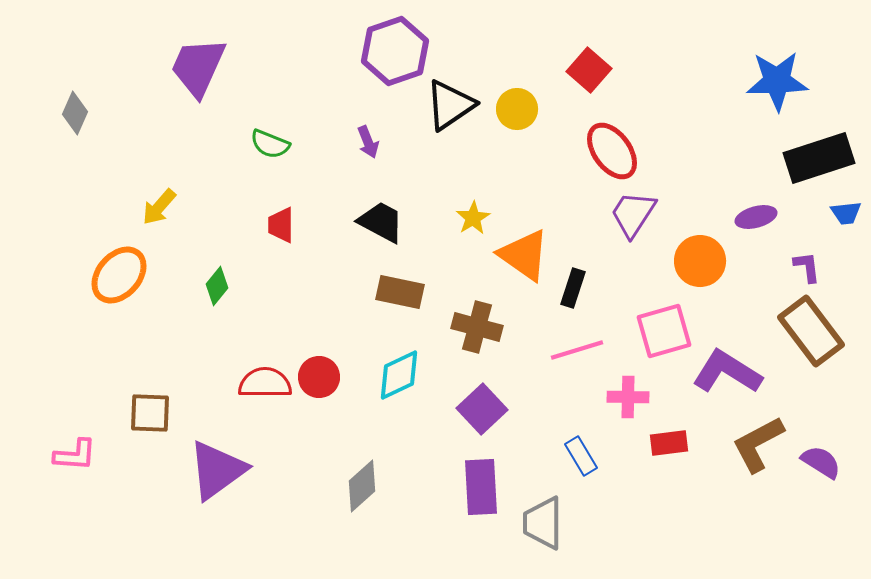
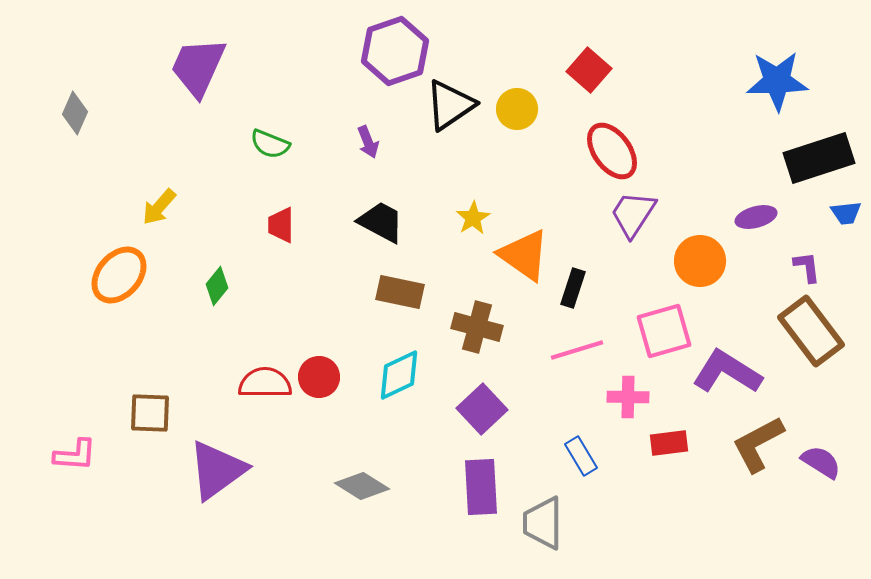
gray diamond at (362, 486): rotated 74 degrees clockwise
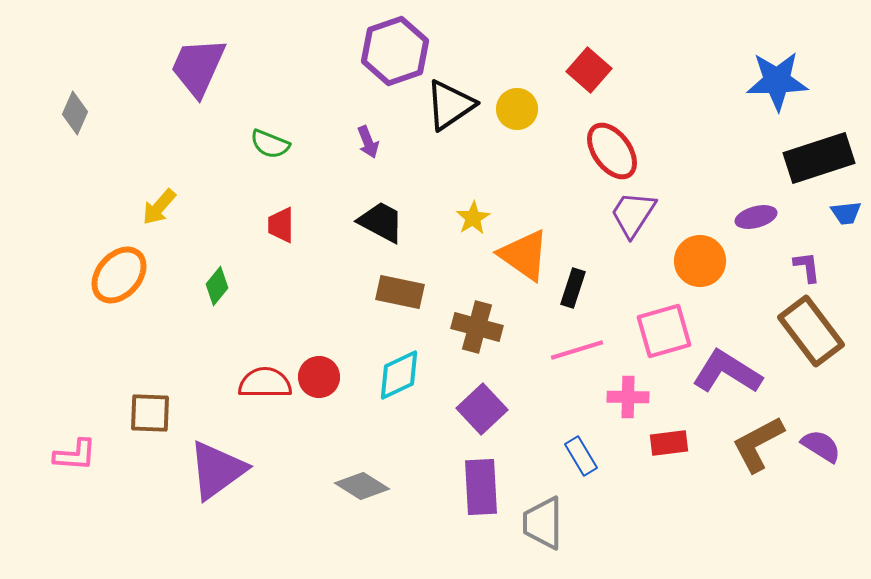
purple semicircle at (821, 462): moved 16 px up
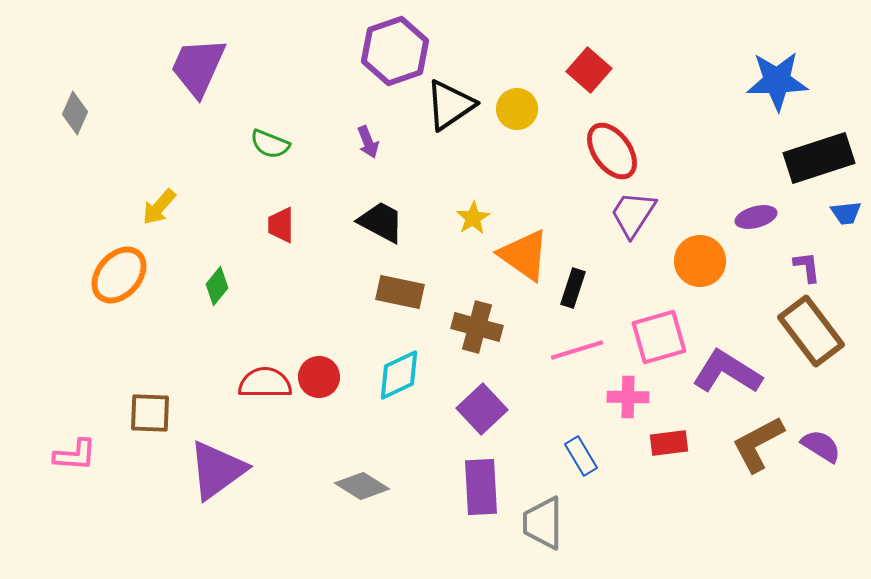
pink square at (664, 331): moved 5 px left, 6 px down
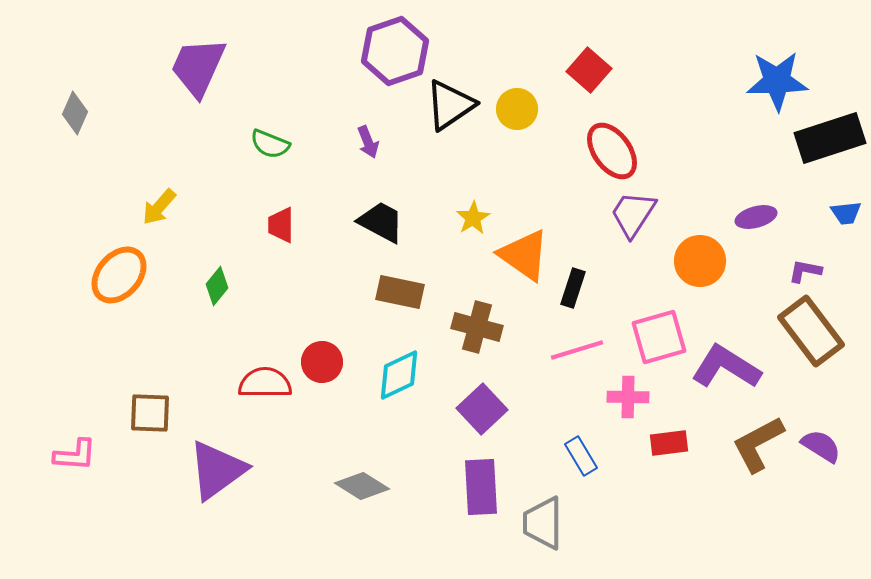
black rectangle at (819, 158): moved 11 px right, 20 px up
purple L-shape at (807, 267): moved 2 px left, 4 px down; rotated 72 degrees counterclockwise
purple L-shape at (727, 372): moved 1 px left, 5 px up
red circle at (319, 377): moved 3 px right, 15 px up
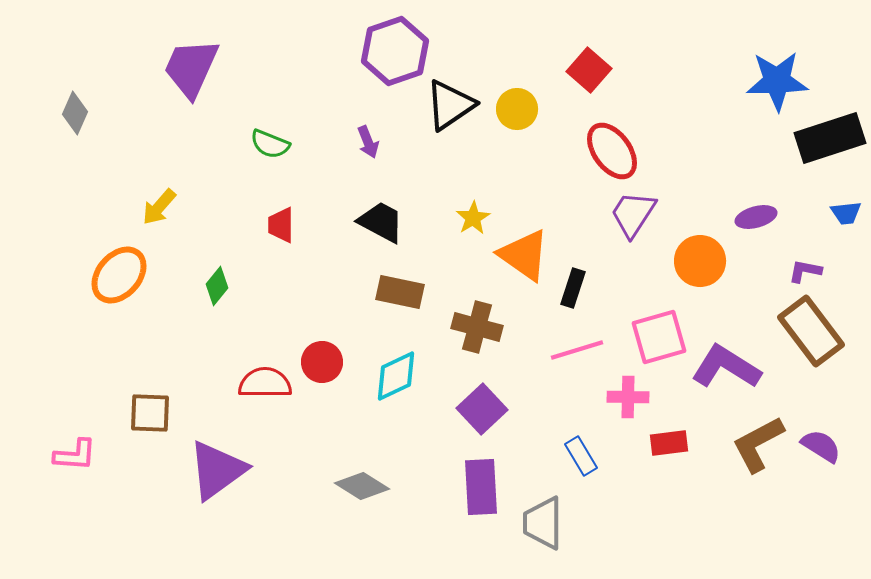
purple trapezoid at (198, 67): moved 7 px left, 1 px down
cyan diamond at (399, 375): moved 3 px left, 1 px down
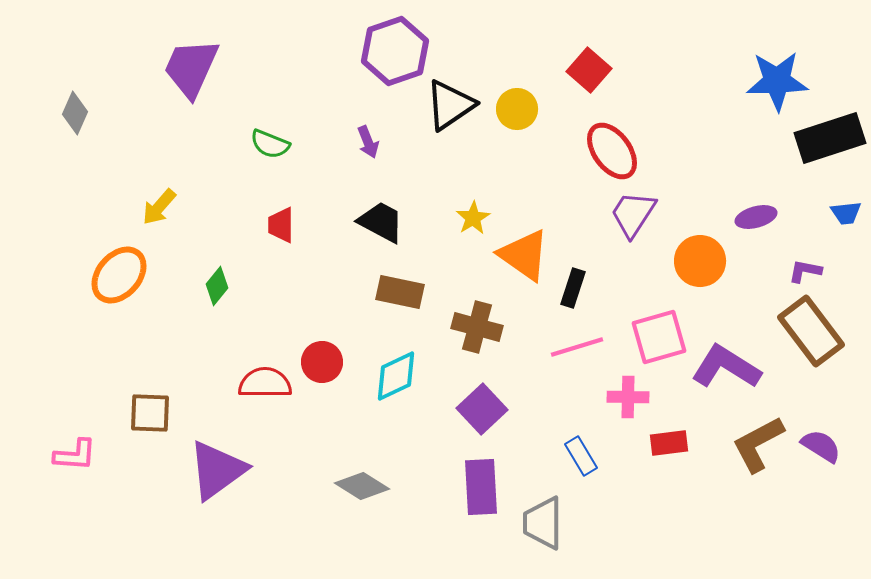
pink line at (577, 350): moved 3 px up
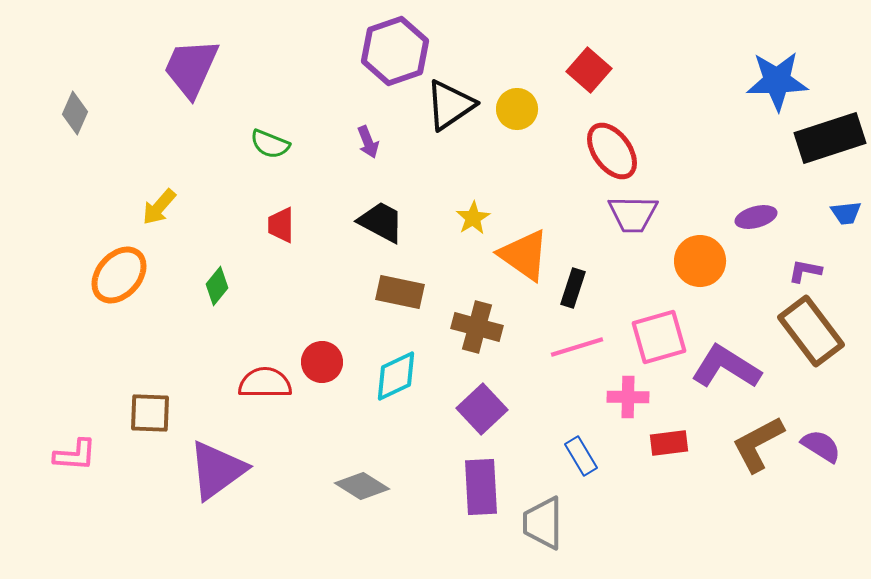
purple trapezoid at (633, 214): rotated 122 degrees counterclockwise
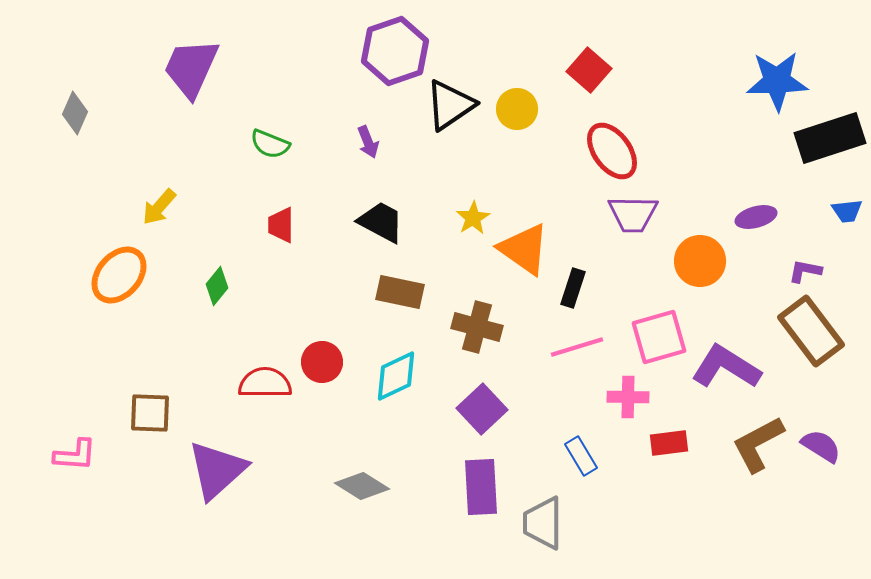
blue trapezoid at (846, 213): moved 1 px right, 2 px up
orange triangle at (524, 255): moved 6 px up
purple triangle at (217, 470): rotated 6 degrees counterclockwise
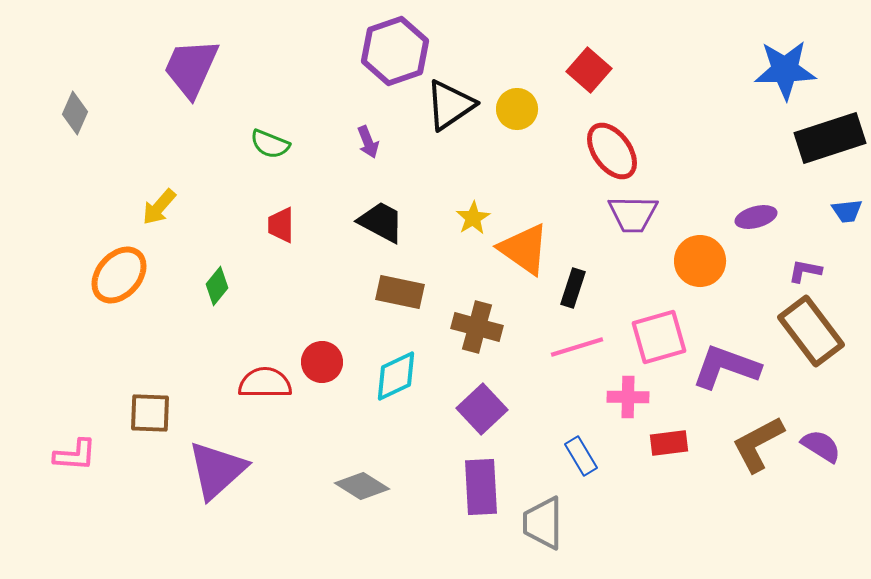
blue star at (777, 81): moved 8 px right, 11 px up
purple L-shape at (726, 367): rotated 12 degrees counterclockwise
